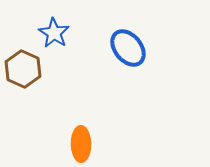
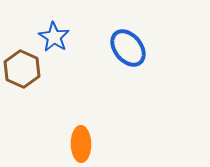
blue star: moved 4 px down
brown hexagon: moved 1 px left
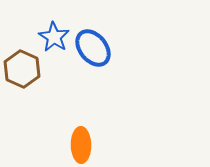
blue ellipse: moved 35 px left
orange ellipse: moved 1 px down
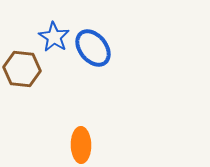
brown hexagon: rotated 18 degrees counterclockwise
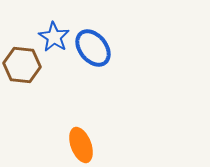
brown hexagon: moved 4 px up
orange ellipse: rotated 20 degrees counterclockwise
